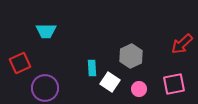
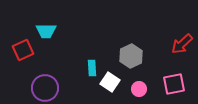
red square: moved 3 px right, 13 px up
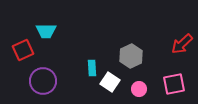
purple circle: moved 2 px left, 7 px up
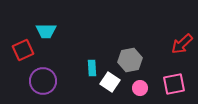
gray hexagon: moved 1 px left, 4 px down; rotated 15 degrees clockwise
pink circle: moved 1 px right, 1 px up
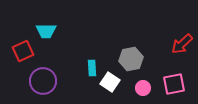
red square: moved 1 px down
gray hexagon: moved 1 px right, 1 px up
pink circle: moved 3 px right
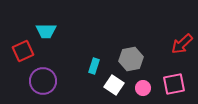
cyan rectangle: moved 2 px right, 2 px up; rotated 21 degrees clockwise
white square: moved 4 px right, 3 px down
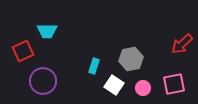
cyan trapezoid: moved 1 px right
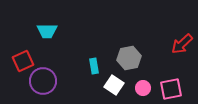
red square: moved 10 px down
gray hexagon: moved 2 px left, 1 px up
cyan rectangle: rotated 28 degrees counterclockwise
pink square: moved 3 px left, 5 px down
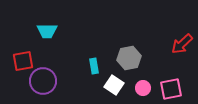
red square: rotated 15 degrees clockwise
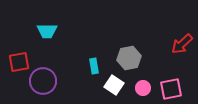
red square: moved 4 px left, 1 px down
